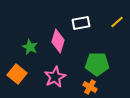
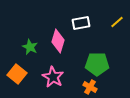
pink star: moved 2 px left; rotated 15 degrees counterclockwise
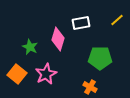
yellow line: moved 2 px up
pink diamond: moved 2 px up
green pentagon: moved 3 px right, 6 px up
pink star: moved 7 px left, 3 px up; rotated 15 degrees clockwise
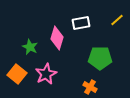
pink diamond: moved 1 px left, 1 px up
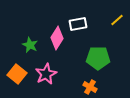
white rectangle: moved 3 px left, 1 px down
pink diamond: rotated 15 degrees clockwise
green star: moved 2 px up
green pentagon: moved 2 px left
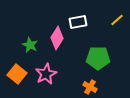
white rectangle: moved 2 px up
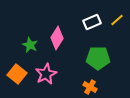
white rectangle: moved 14 px right; rotated 12 degrees counterclockwise
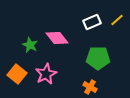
pink diamond: rotated 70 degrees counterclockwise
